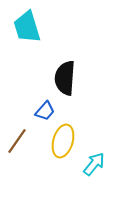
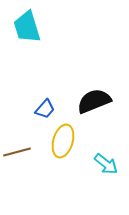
black semicircle: moved 29 px right, 23 px down; rotated 64 degrees clockwise
blue trapezoid: moved 2 px up
brown line: moved 11 px down; rotated 40 degrees clockwise
cyan arrow: moved 12 px right; rotated 90 degrees clockwise
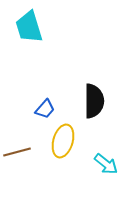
cyan trapezoid: moved 2 px right
black semicircle: rotated 112 degrees clockwise
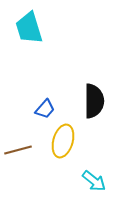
cyan trapezoid: moved 1 px down
brown line: moved 1 px right, 2 px up
cyan arrow: moved 12 px left, 17 px down
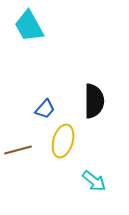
cyan trapezoid: moved 2 px up; rotated 12 degrees counterclockwise
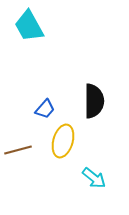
cyan arrow: moved 3 px up
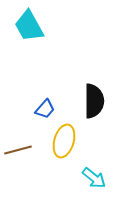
yellow ellipse: moved 1 px right
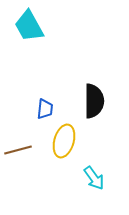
blue trapezoid: rotated 35 degrees counterclockwise
cyan arrow: rotated 15 degrees clockwise
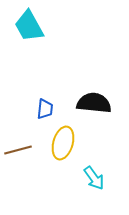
black semicircle: moved 2 px down; rotated 84 degrees counterclockwise
yellow ellipse: moved 1 px left, 2 px down
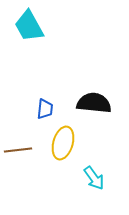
brown line: rotated 8 degrees clockwise
